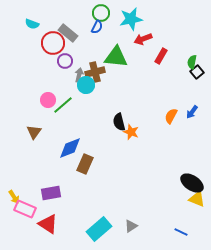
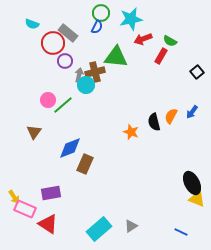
green semicircle: moved 22 px left, 21 px up; rotated 72 degrees counterclockwise
black semicircle: moved 35 px right
black ellipse: rotated 30 degrees clockwise
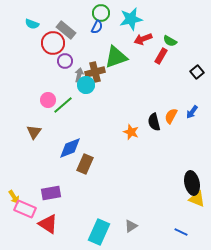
gray rectangle: moved 2 px left, 3 px up
green triangle: rotated 25 degrees counterclockwise
black ellipse: rotated 15 degrees clockwise
cyan rectangle: moved 3 px down; rotated 25 degrees counterclockwise
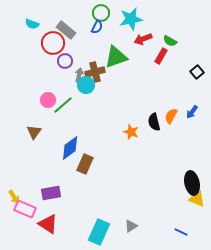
blue diamond: rotated 15 degrees counterclockwise
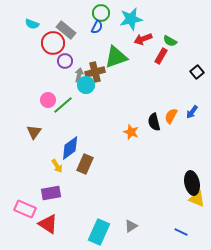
yellow arrow: moved 43 px right, 31 px up
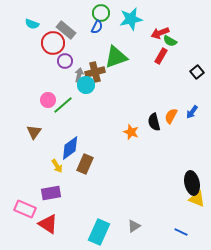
red arrow: moved 17 px right, 6 px up
gray triangle: moved 3 px right
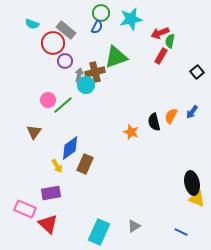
green semicircle: rotated 72 degrees clockwise
red triangle: rotated 10 degrees clockwise
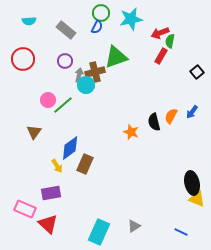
cyan semicircle: moved 3 px left, 3 px up; rotated 24 degrees counterclockwise
red circle: moved 30 px left, 16 px down
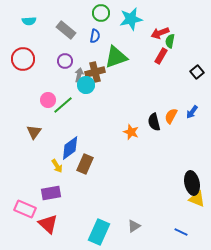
blue semicircle: moved 2 px left, 9 px down; rotated 16 degrees counterclockwise
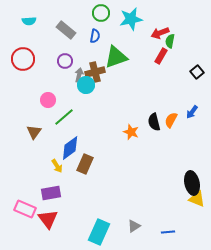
green line: moved 1 px right, 12 px down
orange semicircle: moved 4 px down
red triangle: moved 5 px up; rotated 10 degrees clockwise
blue line: moved 13 px left; rotated 32 degrees counterclockwise
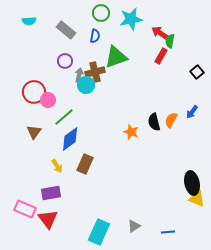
red arrow: rotated 54 degrees clockwise
red circle: moved 11 px right, 33 px down
blue diamond: moved 9 px up
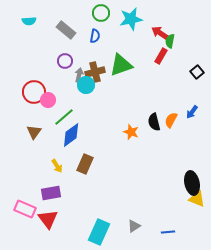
green triangle: moved 5 px right, 8 px down
blue diamond: moved 1 px right, 4 px up
